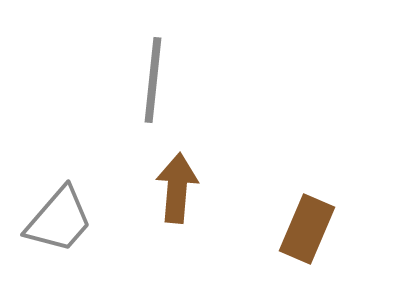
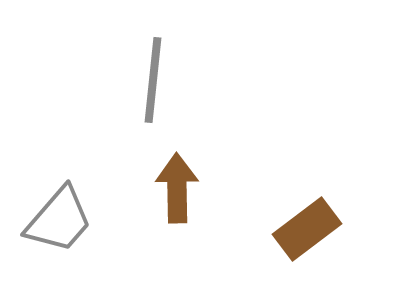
brown arrow: rotated 6 degrees counterclockwise
brown rectangle: rotated 30 degrees clockwise
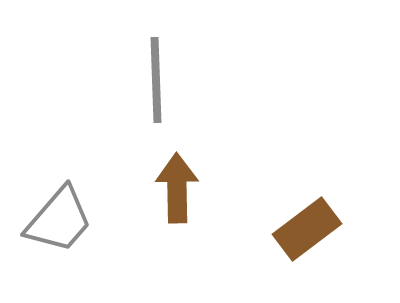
gray line: moved 3 px right; rotated 8 degrees counterclockwise
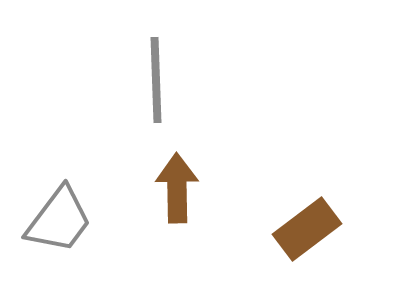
gray trapezoid: rotated 4 degrees counterclockwise
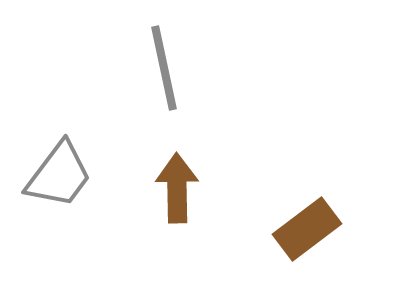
gray line: moved 8 px right, 12 px up; rotated 10 degrees counterclockwise
gray trapezoid: moved 45 px up
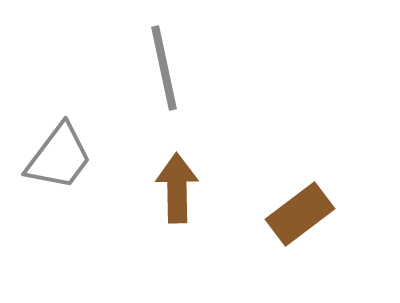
gray trapezoid: moved 18 px up
brown rectangle: moved 7 px left, 15 px up
